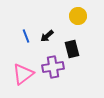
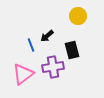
blue line: moved 5 px right, 9 px down
black rectangle: moved 1 px down
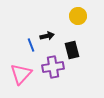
black arrow: rotated 152 degrees counterclockwise
pink triangle: moved 2 px left; rotated 10 degrees counterclockwise
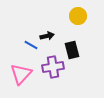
blue line: rotated 40 degrees counterclockwise
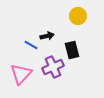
purple cross: rotated 15 degrees counterclockwise
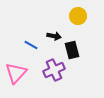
black arrow: moved 7 px right; rotated 24 degrees clockwise
purple cross: moved 1 px right, 3 px down
pink triangle: moved 5 px left, 1 px up
